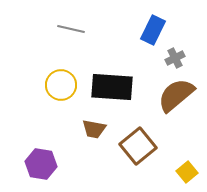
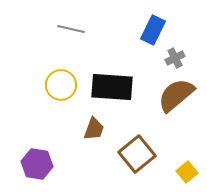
brown trapezoid: rotated 80 degrees counterclockwise
brown square: moved 1 px left, 8 px down
purple hexagon: moved 4 px left
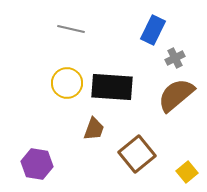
yellow circle: moved 6 px right, 2 px up
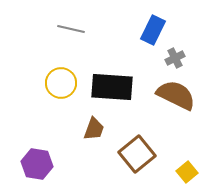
yellow circle: moved 6 px left
brown semicircle: rotated 66 degrees clockwise
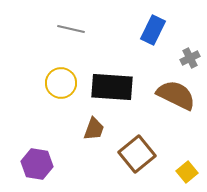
gray cross: moved 15 px right
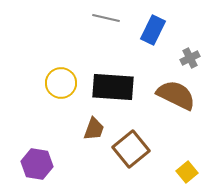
gray line: moved 35 px right, 11 px up
black rectangle: moved 1 px right
brown square: moved 6 px left, 5 px up
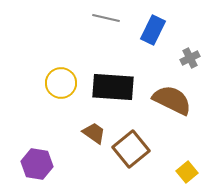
brown semicircle: moved 4 px left, 5 px down
brown trapezoid: moved 4 px down; rotated 75 degrees counterclockwise
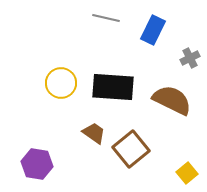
yellow square: moved 1 px down
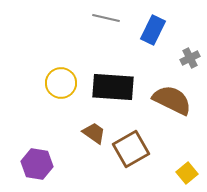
brown square: rotated 9 degrees clockwise
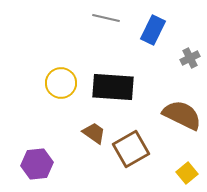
brown semicircle: moved 10 px right, 15 px down
purple hexagon: rotated 16 degrees counterclockwise
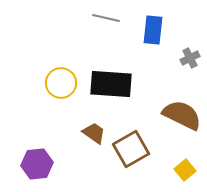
blue rectangle: rotated 20 degrees counterclockwise
black rectangle: moved 2 px left, 3 px up
yellow square: moved 2 px left, 3 px up
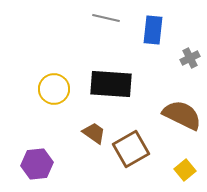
yellow circle: moved 7 px left, 6 px down
